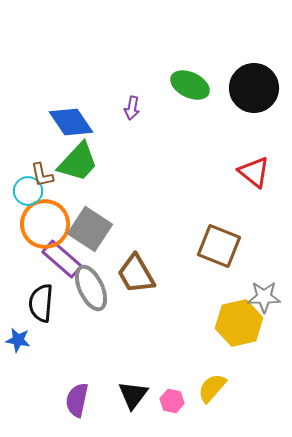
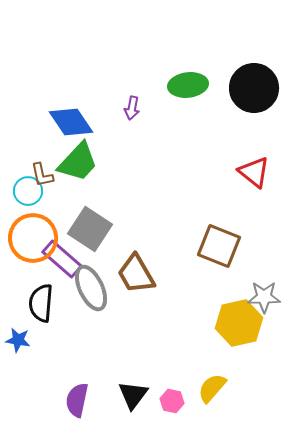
green ellipse: moved 2 px left; rotated 33 degrees counterclockwise
orange circle: moved 12 px left, 14 px down
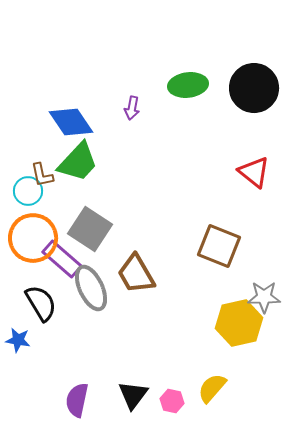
black semicircle: rotated 144 degrees clockwise
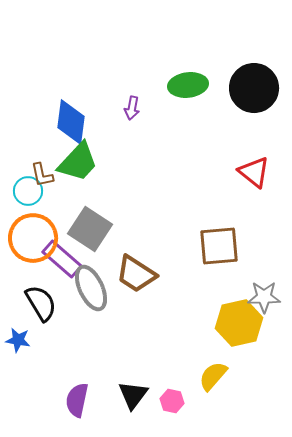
blue diamond: rotated 42 degrees clockwise
brown square: rotated 27 degrees counterclockwise
brown trapezoid: rotated 27 degrees counterclockwise
yellow semicircle: moved 1 px right, 12 px up
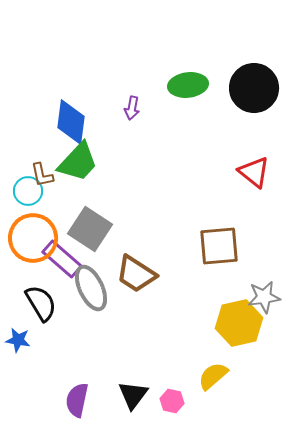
gray star: rotated 8 degrees counterclockwise
yellow semicircle: rotated 8 degrees clockwise
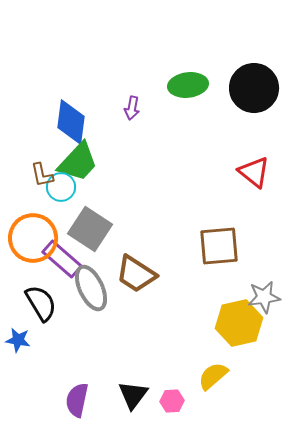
cyan circle: moved 33 px right, 4 px up
pink hexagon: rotated 15 degrees counterclockwise
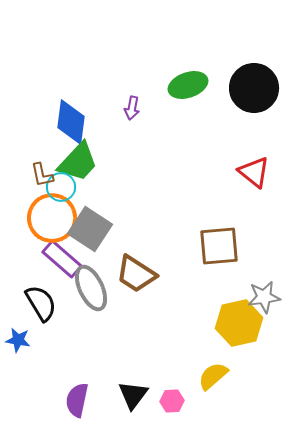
green ellipse: rotated 12 degrees counterclockwise
orange circle: moved 19 px right, 20 px up
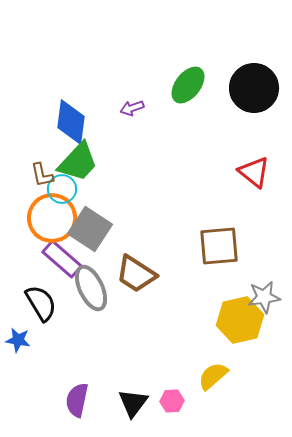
green ellipse: rotated 33 degrees counterclockwise
purple arrow: rotated 60 degrees clockwise
cyan circle: moved 1 px right, 2 px down
yellow hexagon: moved 1 px right, 3 px up
black triangle: moved 8 px down
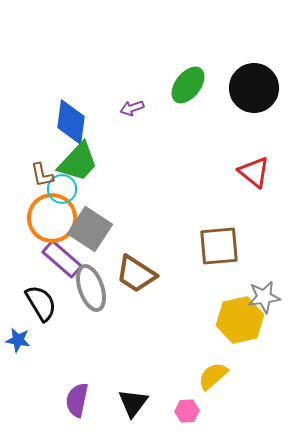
gray ellipse: rotated 6 degrees clockwise
pink hexagon: moved 15 px right, 10 px down
